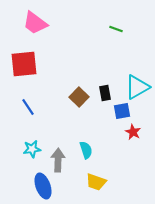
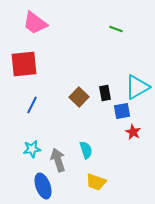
blue line: moved 4 px right, 2 px up; rotated 60 degrees clockwise
gray arrow: rotated 20 degrees counterclockwise
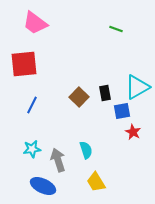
yellow trapezoid: rotated 40 degrees clockwise
blue ellipse: rotated 45 degrees counterclockwise
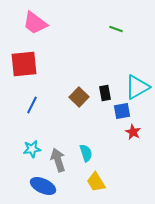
cyan semicircle: moved 3 px down
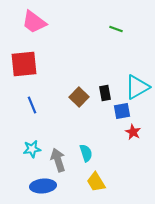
pink trapezoid: moved 1 px left, 1 px up
blue line: rotated 48 degrees counterclockwise
blue ellipse: rotated 30 degrees counterclockwise
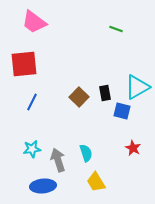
blue line: moved 3 px up; rotated 48 degrees clockwise
blue square: rotated 24 degrees clockwise
red star: moved 16 px down
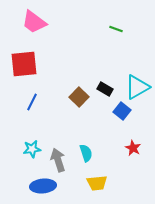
black rectangle: moved 4 px up; rotated 49 degrees counterclockwise
blue square: rotated 24 degrees clockwise
yellow trapezoid: moved 1 px right, 1 px down; rotated 65 degrees counterclockwise
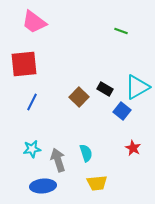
green line: moved 5 px right, 2 px down
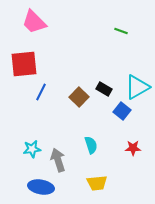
pink trapezoid: rotated 8 degrees clockwise
black rectangle: moved 1 px left
blue line: moved 9 px right, 10 px up
red star: rotated 28 degrees counterclockwise
cyan semicircle: moved 5 px right, 8 px up
blue ellipse: moved 2 px left, 1 px down; rotated 15 degrees clockwise
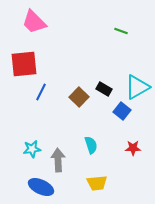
gray arrow: rotated 15 degrees clockwise
blue ellipse: rotated 15 degrees clockwise
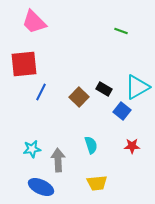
red star: moved 1 px left, 2 px up
